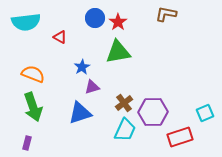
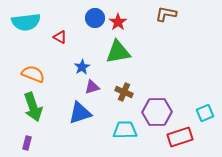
brown cross: moved 11 px up; rotated 30 degrees counterclockwise
purple hexagon: moved 4 px right
cyan trapezoid: rotated 115 degrees counterclockwise
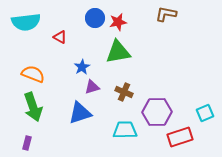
red star: rotated 24 degrees clockwise
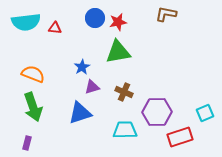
red triangle: moved 5 px left, 9 px up; rotated 24 degrees counterclockwise
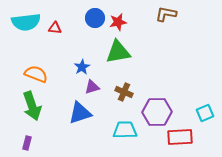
orange semicircle: moved 3 px right
green arrow: moved 1 px left, 1 px up
red rectangle: rotated 15 degrees clockwise
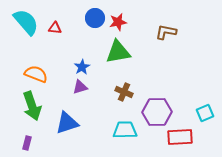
brown L-shape: moved 18 px down
cyan semicircle: rotated 124 degrees counterclockwise
purple triangle: moved 12 px left
blue triangle: moved 13 px left, 10 px down
